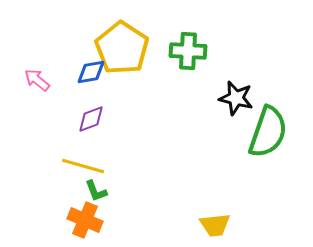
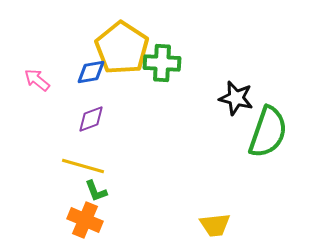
green cross: moved 26 px left, 12 px down
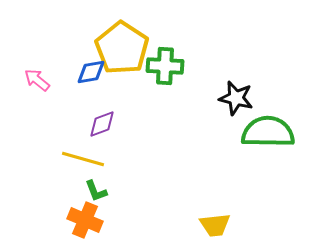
green cross: moved 3 px right, 3 px down
purple diamond: moved 11 px right, 5 px down
green semicircle: rotated 108 degrees counterclockwise
yellow line: moved 7 px up
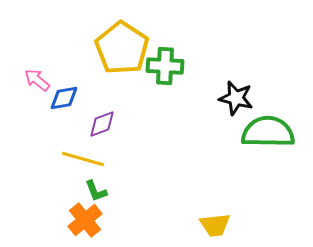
blue diamond: moved 27 px left, 26 px down
orange cross: rotated 28 degrees clockwise
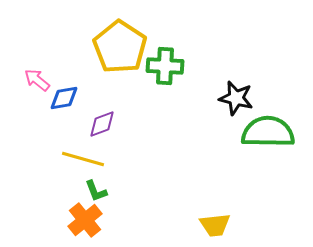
yellow pentagon: moved 2 px left, 1 px up
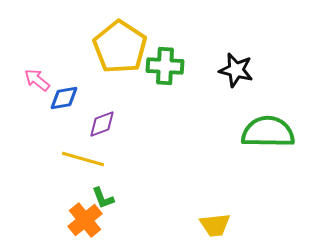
black star: moved 28 px up
green L-shape: moved 7 px right, 7 px down
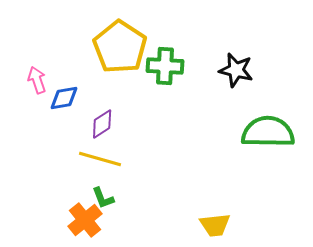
pink arrow: rotated 32 degrees clockwise
purple diamond: rotated 12 degrees counterclockwise
yellow line: moved 17 px right
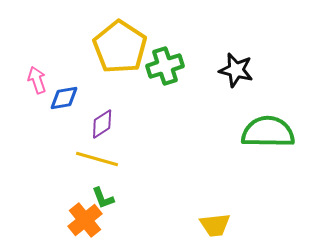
green cross: rotated 21 degrees counterclockwise
yellow line: moved 3 px left
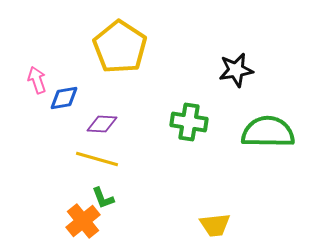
green cross: moved 24 px right, 56 px down; rotated 27 degrees clockwise
black star: rotated 24 degrees counterclockwise
purple diamond: rotated 36 degrees clockwise
orange cross: moved 2 px left, 1 px down
